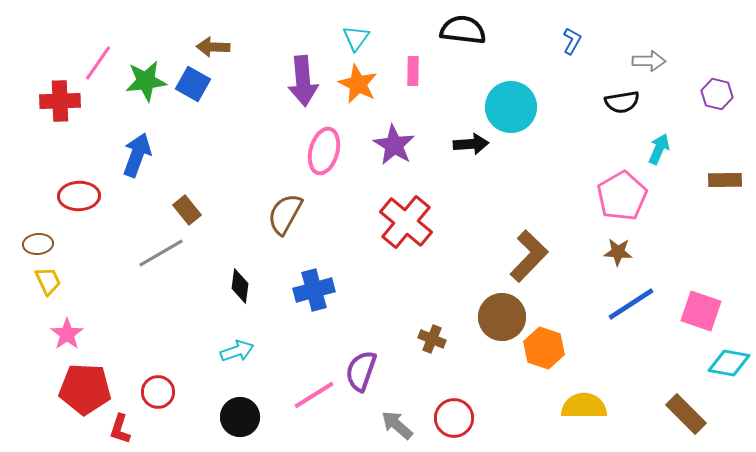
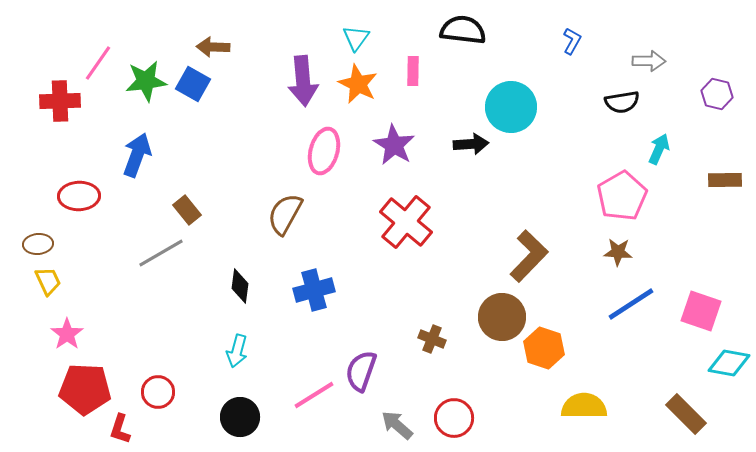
cyan arrow at (237, 351): rotated 124 degrees clockwise
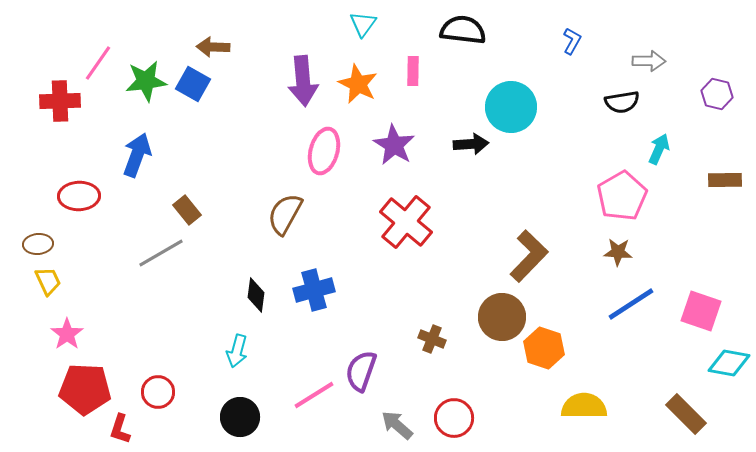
cyan triangle at (356, 38): moved 7 px right, 14 px up
black diamond at (240, 286): moved 16 px right, 9 px down
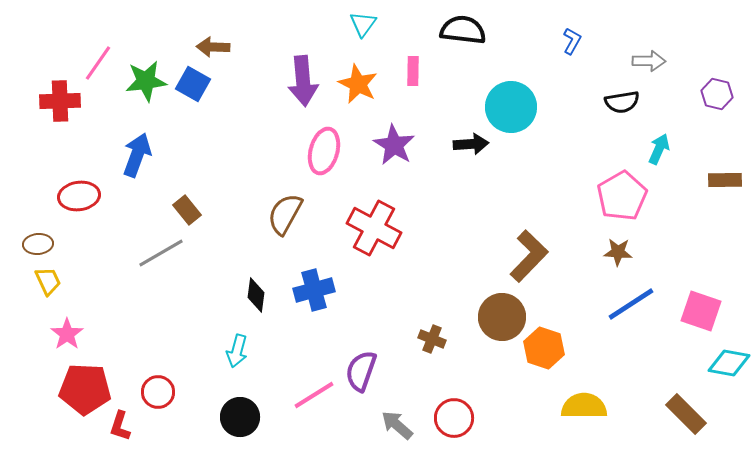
red ellipse at (79, 196): rotated 6 degrees counterclockwise
red cross at (406, 222): moved 32 px left, 6 px down; rotated 12 degrees counterclockwise
red L-shape at (120, 429): moved 3 px up
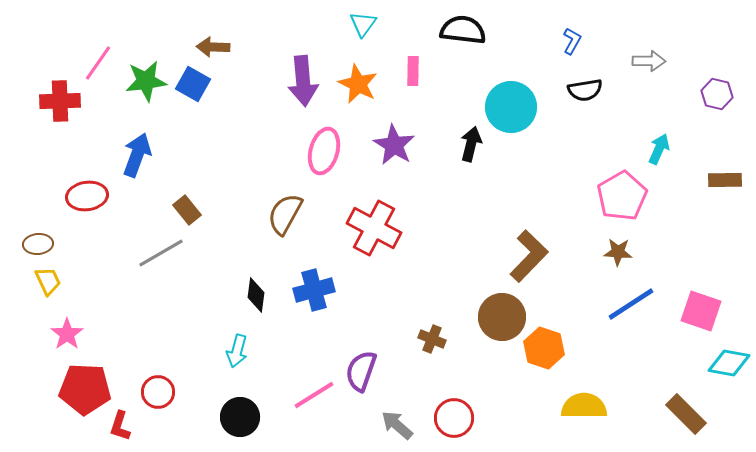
black semicircle at (622, 102): moved 37 px left, 12 px up
black arrow at (471, 144): rotated 72 degrees counterclockwise
red ellipse at (79, 196): moved 8 px right
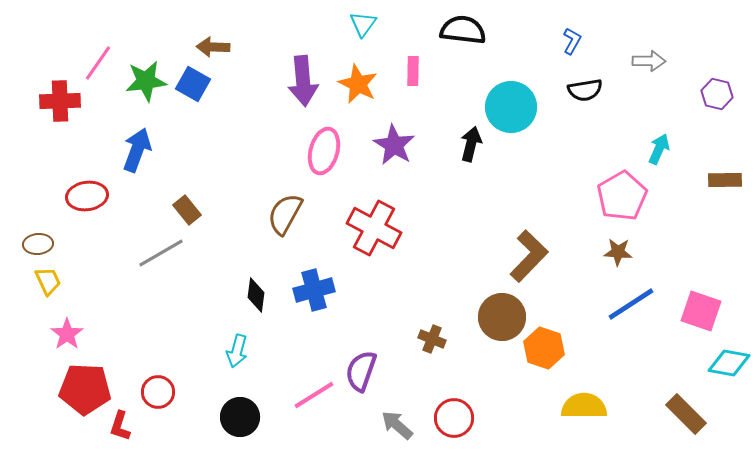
blue arrow at (137, 155): moved 5 px up
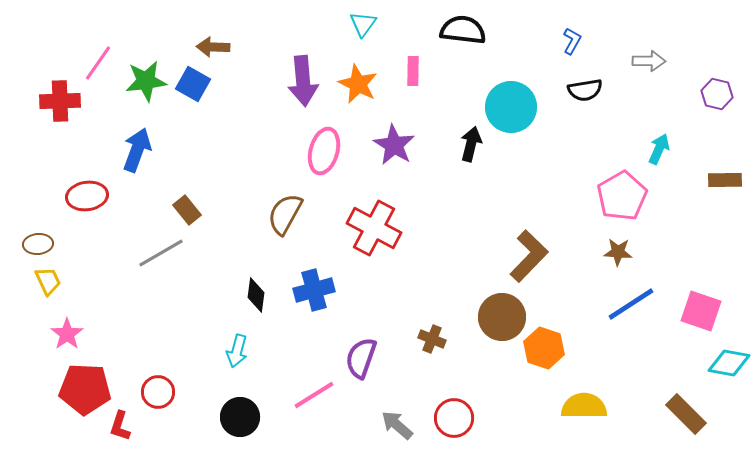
purple semicircle at (361, 371): moved 13 px up
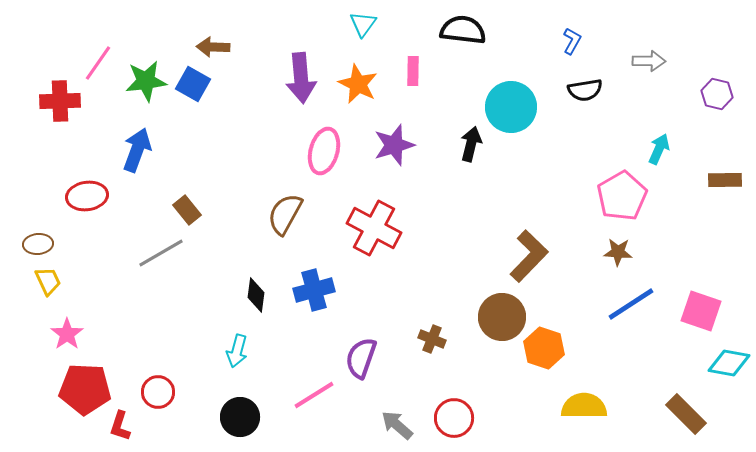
purple arrow at (303, 81): moved 2 px left, 3 px up
purple star at (394, 145): rotated 24 degrees clockwise
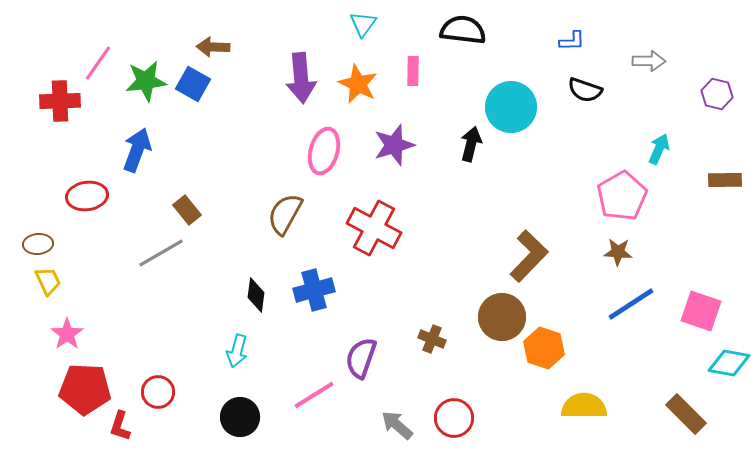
blue L-shape at (572, 41): rotated 60 degrees clockwise
black semicircle at (585, 90): rotated 28 degrees clockwise
